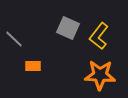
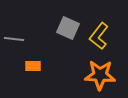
gray line: rotated 36 degrees counterclockwise
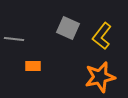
yellow L-shape: moved 3 px right
orange star: moved 2 px down; rotated 16 degrees counterclockwise
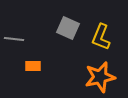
yellow L-shape: moved 1 px left, 1 px down; rotated 16 degrees counterclockwise
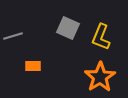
gray line: moved 1 px left, 3 px up; rotated 24 degrees counterclockwise
orange star: rotated 20 degrees counterclockwise
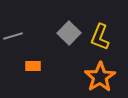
gray square: moved 1 px right, 5 px down; rotated 20 degrees clockwise
yellow L-shape: moved 1 px left
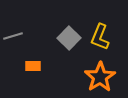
gray square: moved 5 px down
